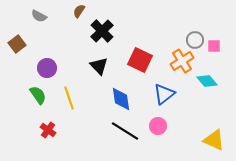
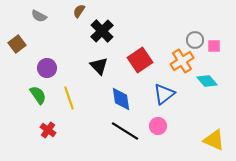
red square: rotated 30 degrees clockwise
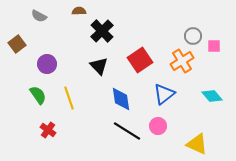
brown semicircle: rotated 56 degrees clockwise
gray circle: moved 2 px left, 4 px up
purple circle: moved 4 px up
cyan diamond: moved 5 px right, 15 px down
black line: moved 2 px right
yellow triangle: moved 17 px left, 4 px down
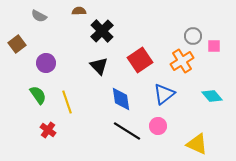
purple circle: moved 1 px left, 1 px up
yellow line: moved 2 px left, 4 px down
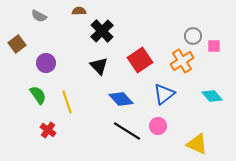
blue diamond: rotated 35 degrees counterclockwise
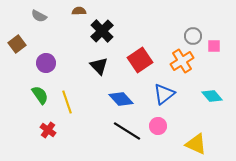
green semicircle: moved 2 px right
yellow triangle: moved 1 px left
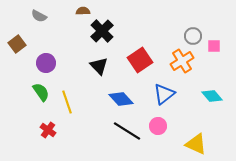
brown semicircle: moved 4 px right
green semicircle: moved 1 px right, 3 px up
